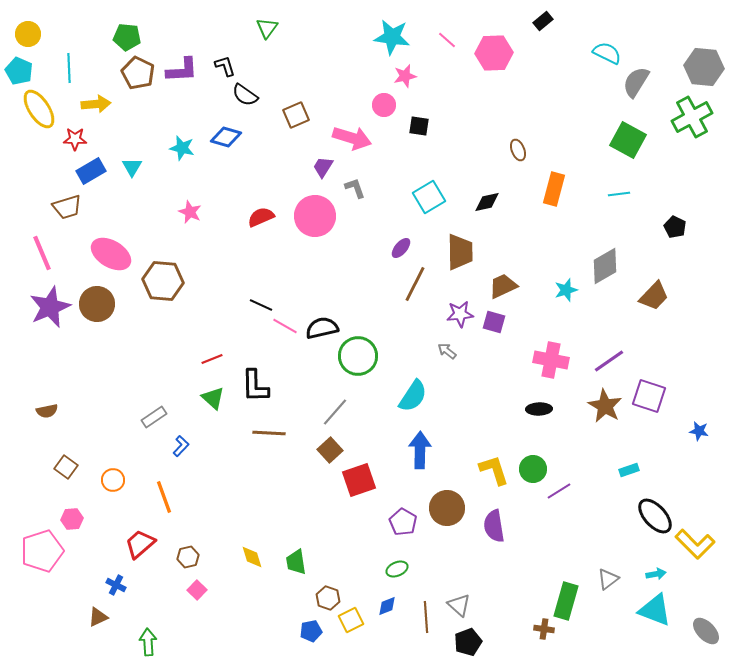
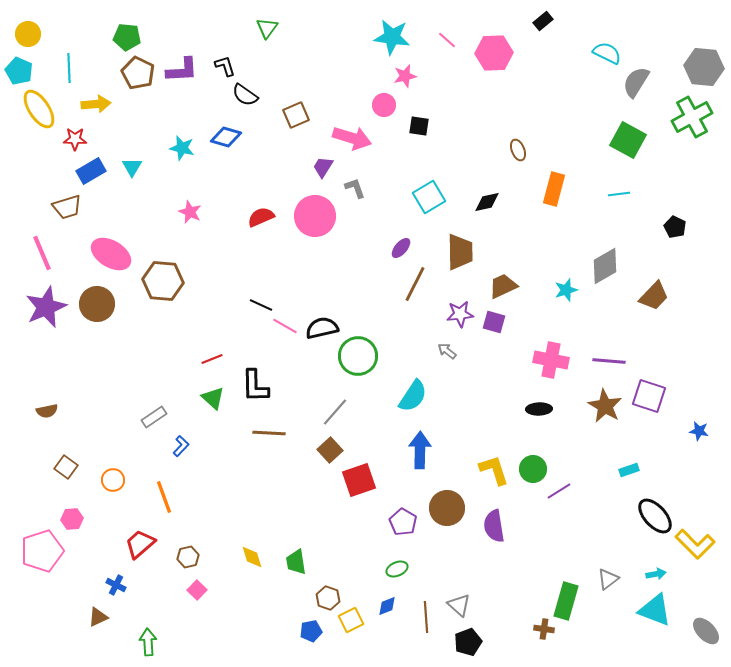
purple star at (50, 307): moved 4 px left
purple line at (609, 361): rotated 40 degrees clockwise
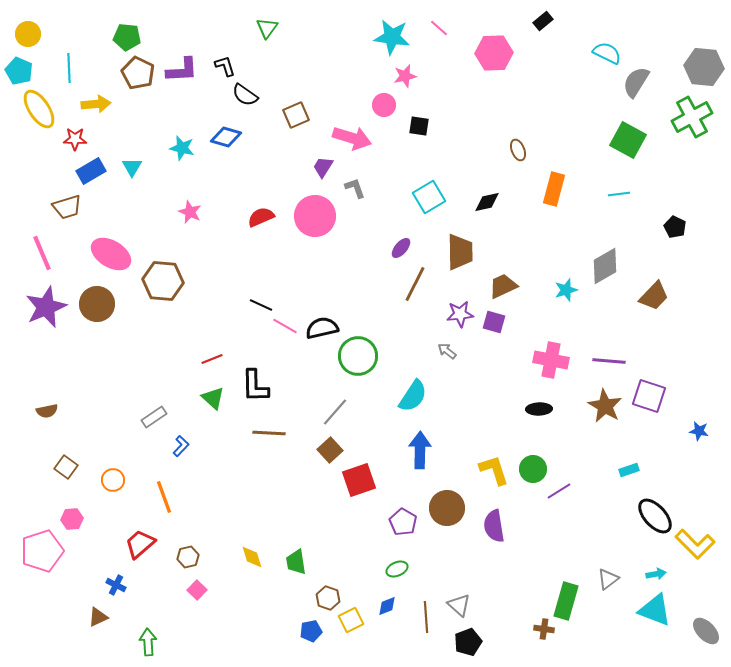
pink line at (447, 40): moved 8 px left, 12 px up
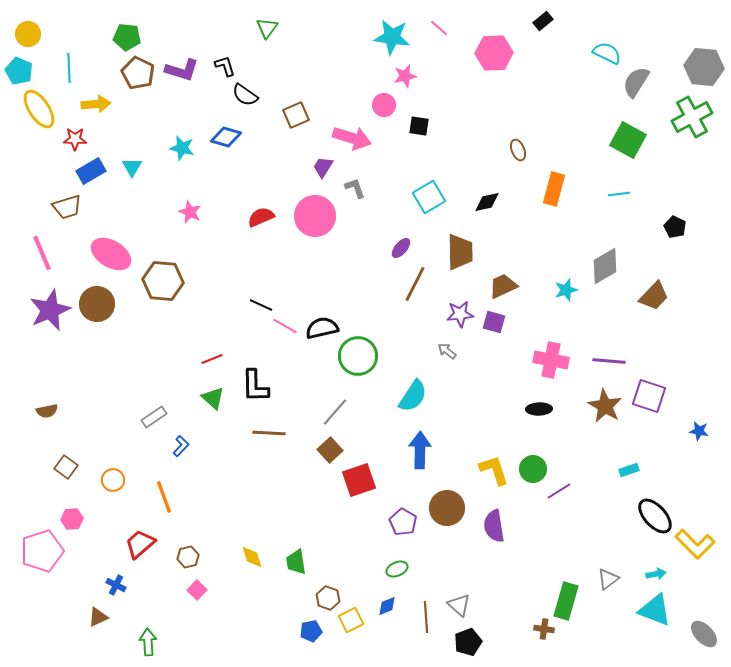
purple L-shape at (182, 70): rotated 20 degrees clockwise
purple star at (46, 307): moved 4 px right, 3 px down
gray ellipse at (706, 631): moved 2 px left, 3 px down
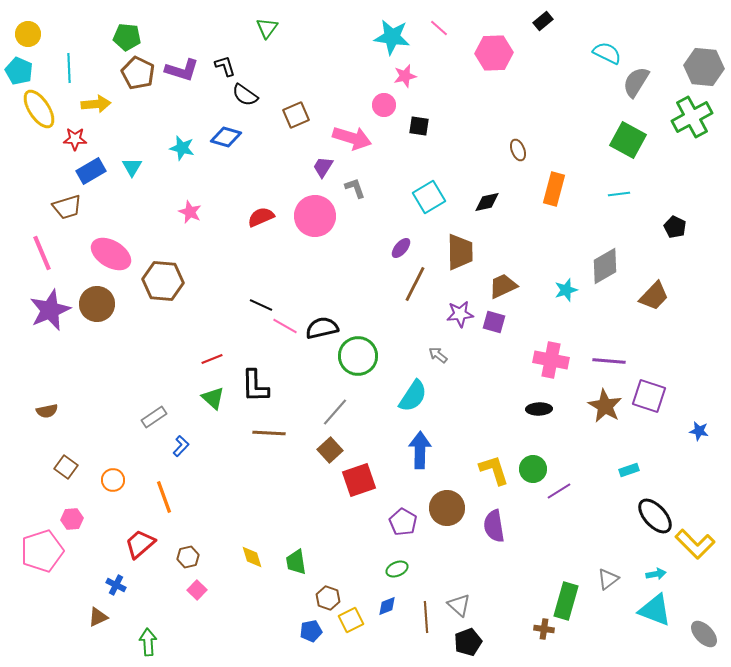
gray arrow at (447, 351): moved 9 px left, 4 px down
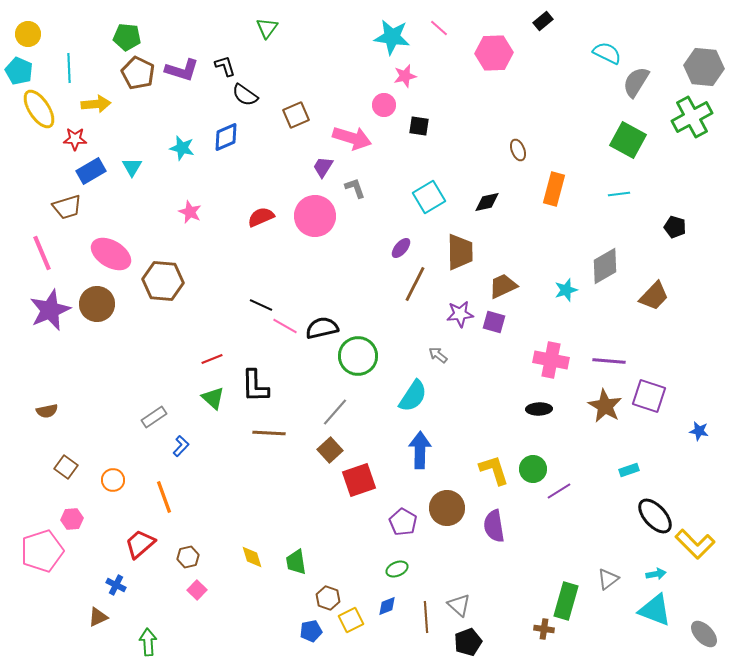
blue diamond at (226, 137): rotated 40 degrees counterclockwise
black pentagon at (675, 227): rotated 10 degrees counterclockwise
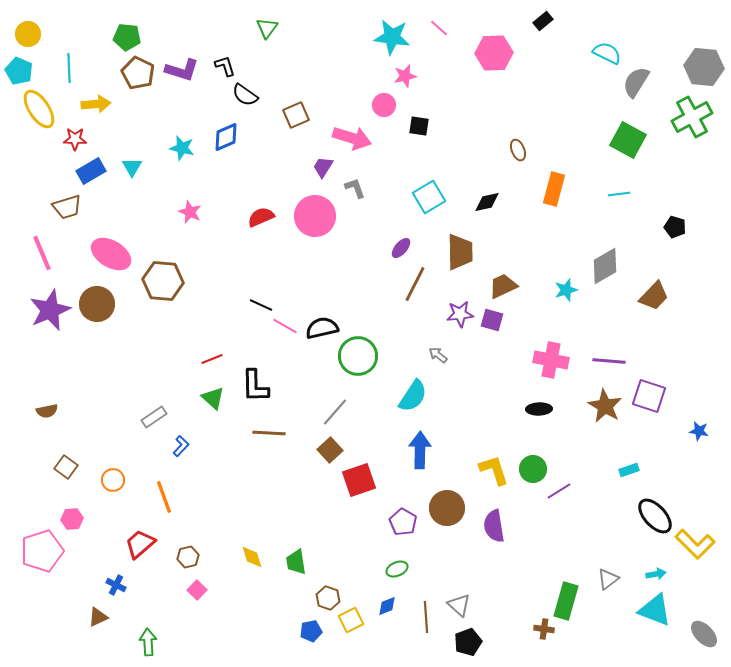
purple square at (494, 322): moved 2 px left, 2 px up
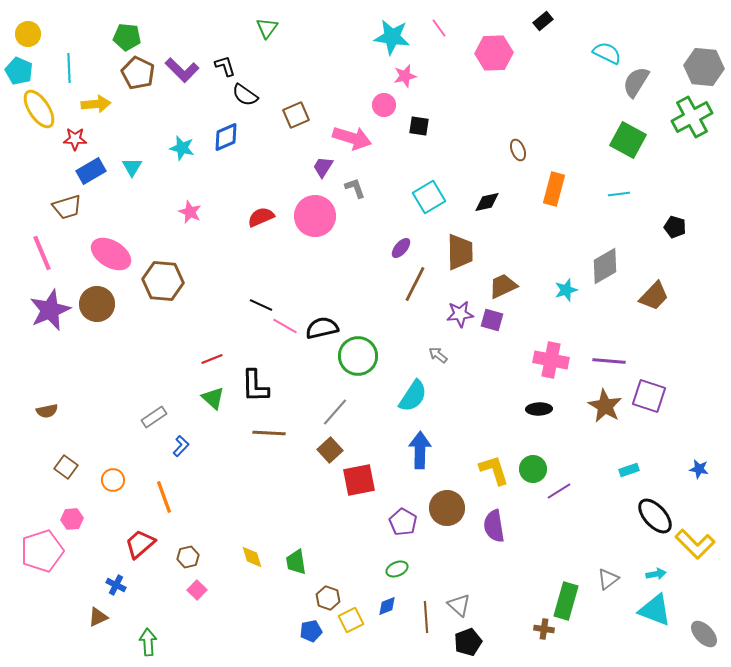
pink line at (439, 28): rotated 12 degrees clockwise
purple L-shape at (182, 70): rotated 28 degrees clockwise
blue star at (699, 431): moved 38 px down
red square at (359, 480): rotated 8 degrees clockwise
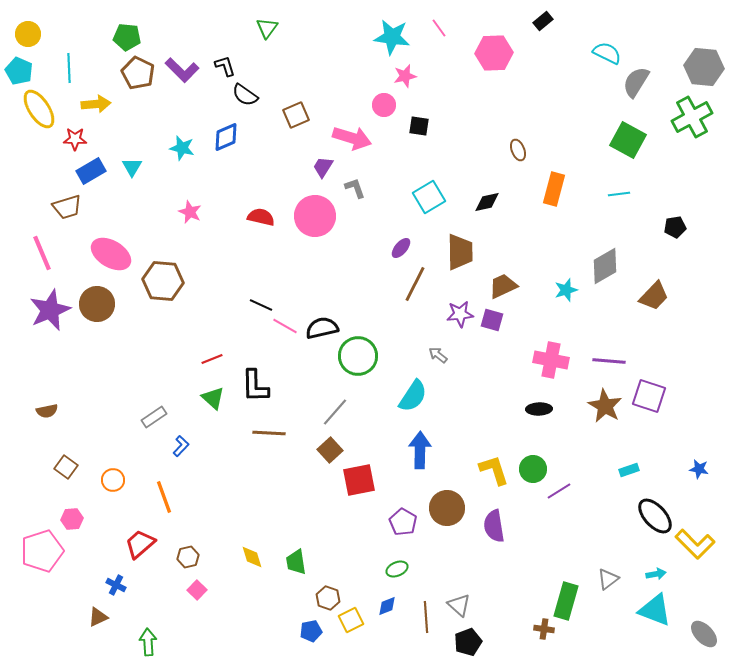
red semicircle at (261, 217): rotated 36 degrees clockwise
black pentagon at (675, 227): rotated 25 degrees counterclockwise
